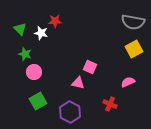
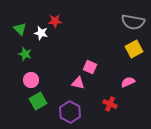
pink circle: moved 3 px left, 8 px down
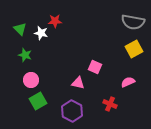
green star: moved 1 px down
pink square: moved 5 px right
purple hexagon: moved 2 px right, 1 px up
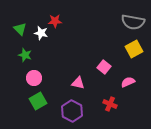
pink square: moved 9 px right; rotated 16 degrees clockwise
pink circle: moved 3 px right, 2 px up
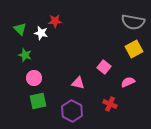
green square: rotated 18 degrees clockwise
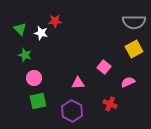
gray semicircle: moved 1 px right; rotated 10 degrees counterclockwise
pink triangle: rotated 16 degrees counterclockwise
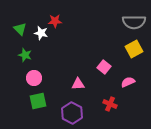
pink triangle: moved 1 px down
purple hexagon: moved 2 px down
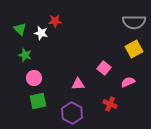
pink square: moved 1 px down
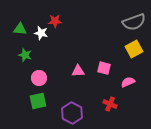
gray semicircle: rotated 20 degrees counterclockwise
green triangle: rotated 40 degrees counterclockwise
pink square: rotated 24 degrees counterclockwise
pink circle: moved 5 px right
pink triangle: moved 13 px up
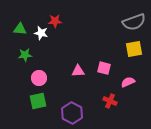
yellow square: rotated 18 degrees clockwise
green star: rotated 24 degrees counterclockwise
red cross: moved 3 px up
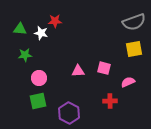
red cross: rotated 24 degrees counterclockwise
purple hexagon: moved 3 px left
